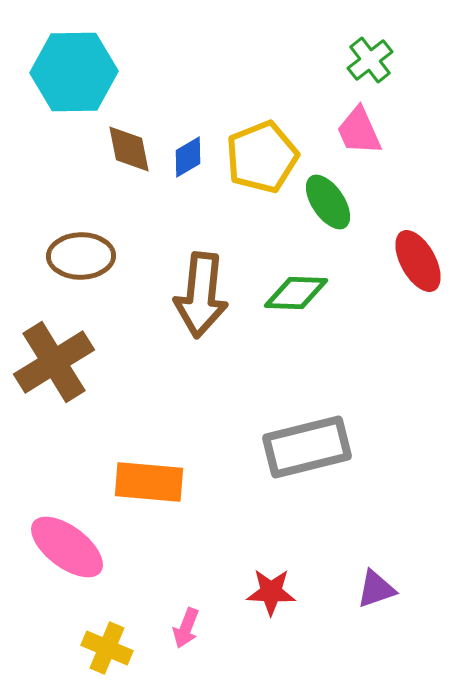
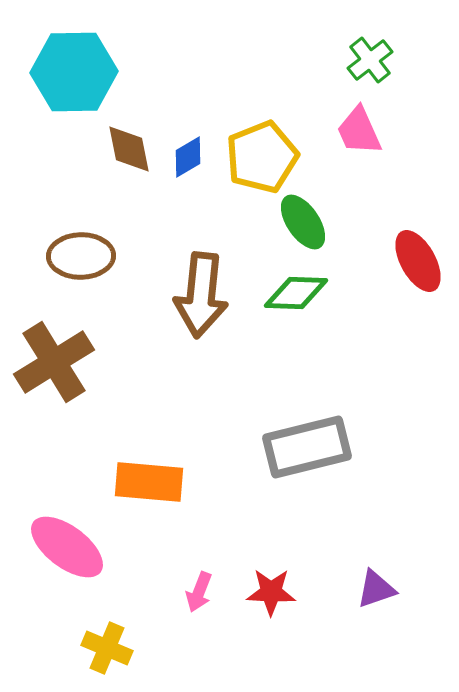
green ellipse: moved 25 px left, 20 px down
pink arrow: moved 13 px right, 36 px up
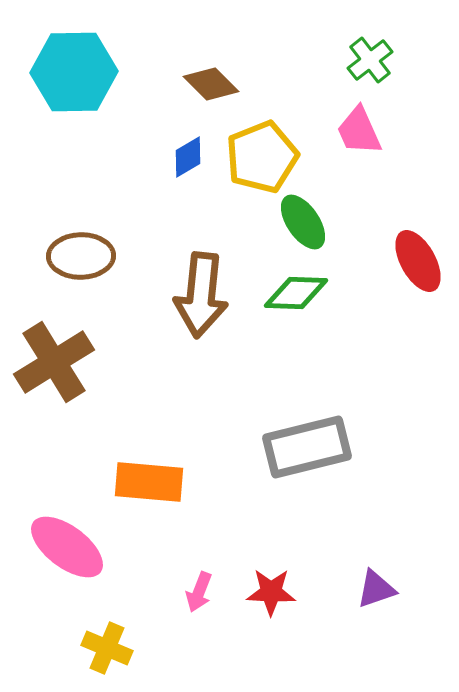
brown diamond: moved 82 px right, 65 px up; rotated 34 degrees counterclockwise
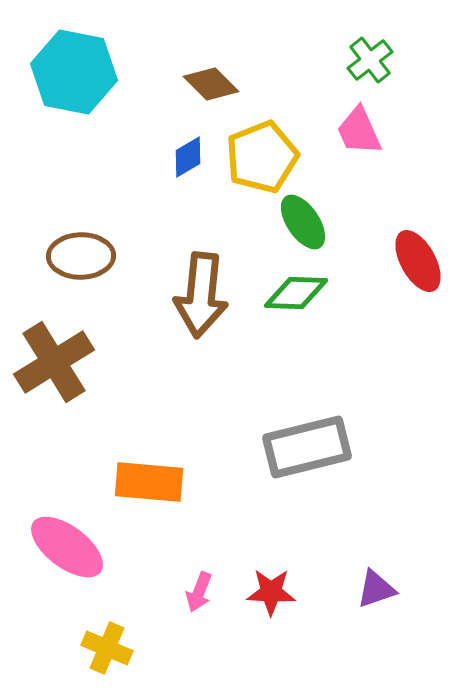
cyan hexagon: rotated 12 degrees clockwise
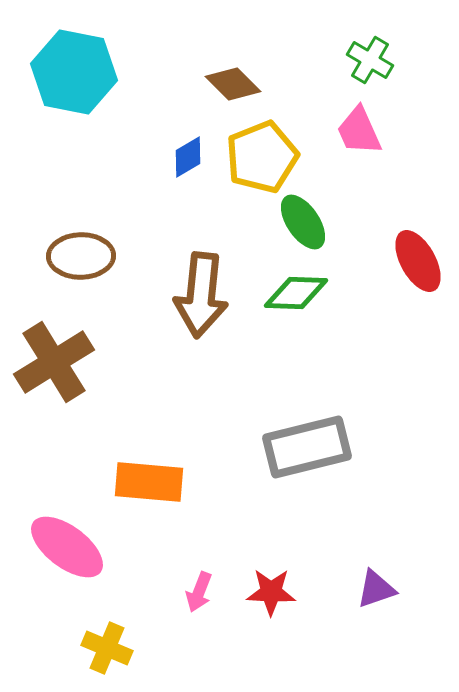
green cross: rotated 21 degrees counterclockwise
brown diamond: moved 22 px right
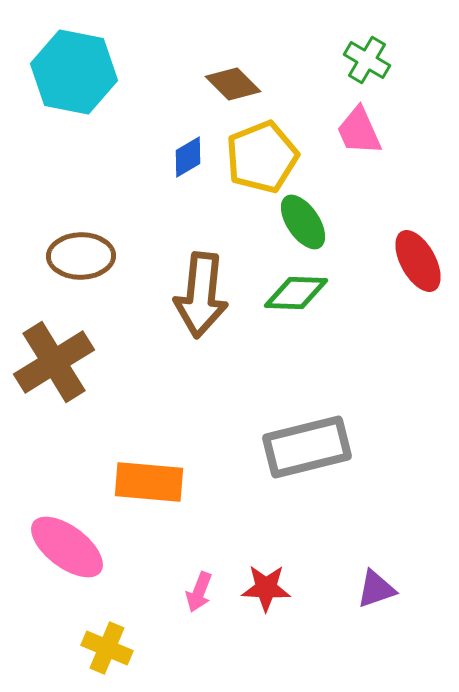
green cross: moved 3 px left
red star: moved 5 px left, 4 px up
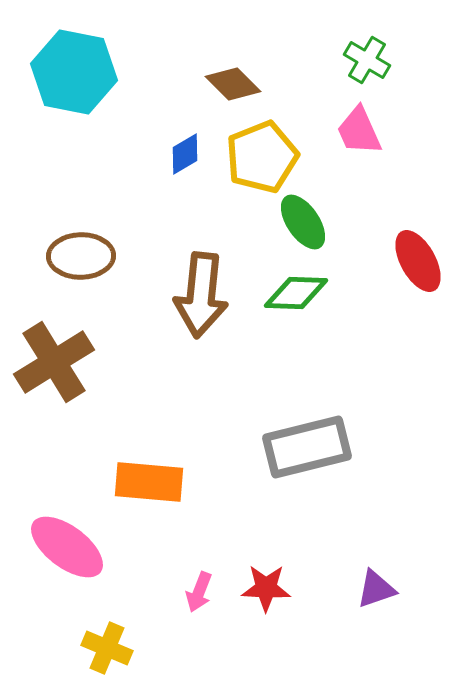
blue diamond: moved 3 px left, 3 px up
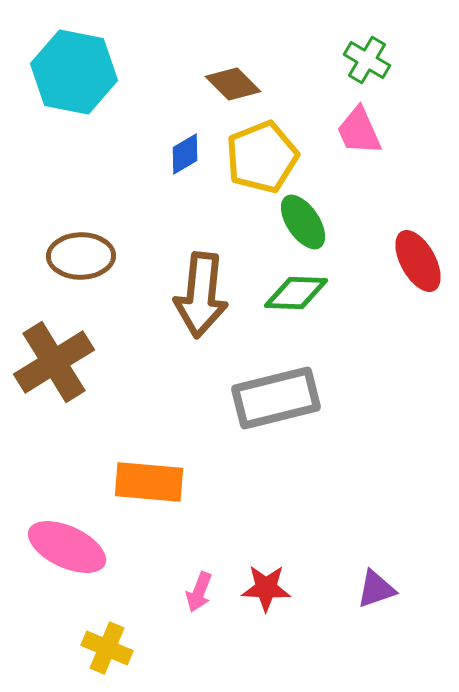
gray rectangle: moved 31 px left, 49 px up
pink ellipse: rotated 12 degrees counterclockwise
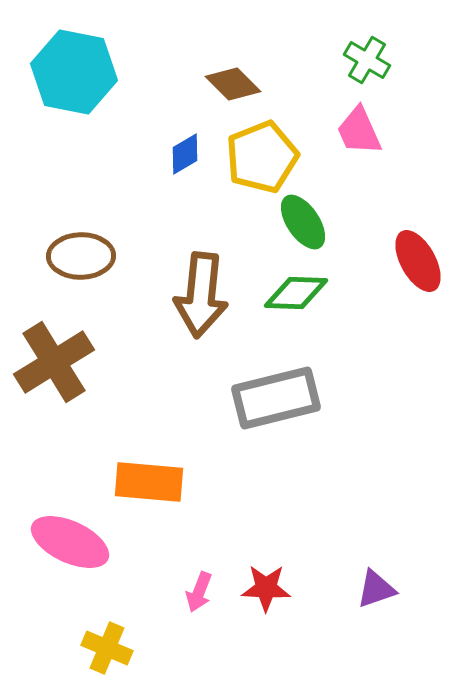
pink ellipse: moved 3 px right, 5 px up
